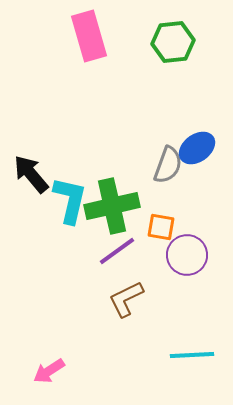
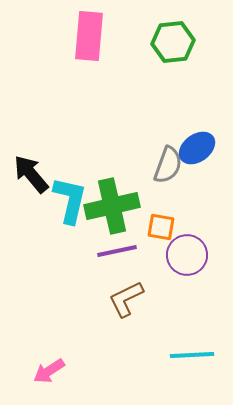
pink rectangle: rotated 21 degrees clockwise
purple line: rotated 24 degrees clockwise
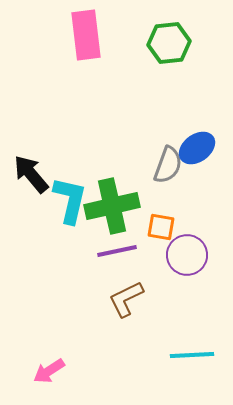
pink rectangle: moved 3 px left, 1 px up; rotated 12 degrees counterclockwise
green hexagon: moved 4 px left, 1 px down
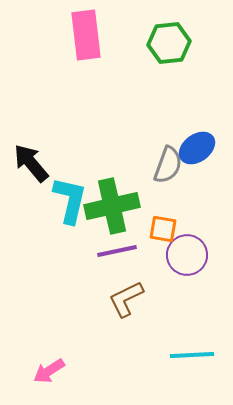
black arrow: moved 11 px up
orange square: moved 2 px right, 2 px down
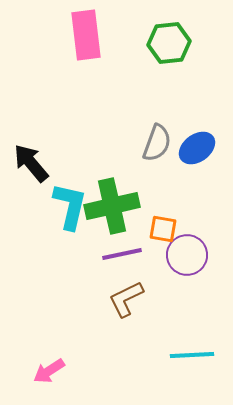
gray semicircle: moved 11 px left, 22 px up
cyan L-shape: moved 6 px down
purple line: moved 5 px right, 3 px down
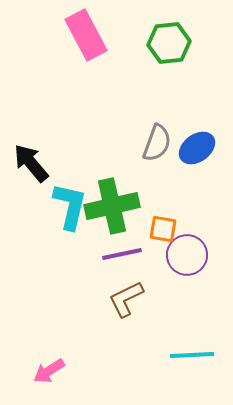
pink rectangle: rotated 21 degrees counterclockwise
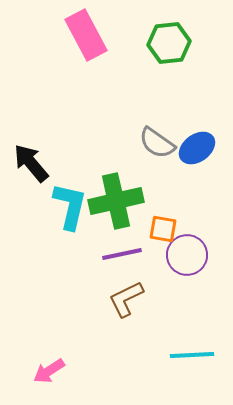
gray semicircle: rotated 105 degrees clockwise
green cross: moved 4 px right, 5 px up
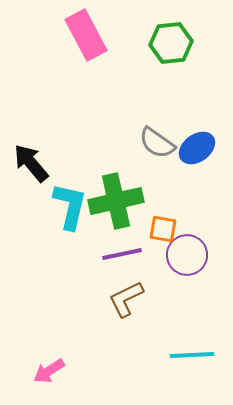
green hexagon: moved 2 px right
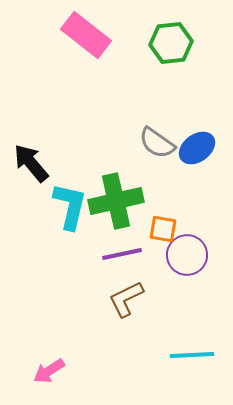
pink rectangle: rotated 24 degrees counterclockwise
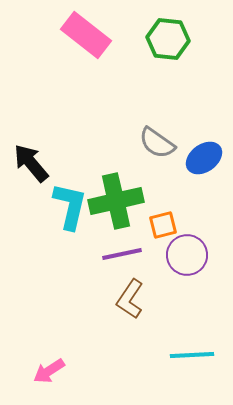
green hexagon: moved 3 px left, 4 px up; rotated 12 degrees clockwise
blue ellipse: moved 7 px right, 10 px down
orange square: moved 4 px up; rotated 24 degrees counterclockwise
brown L-shape: moved 4 px right; rotated 30 degrees counterclockwise
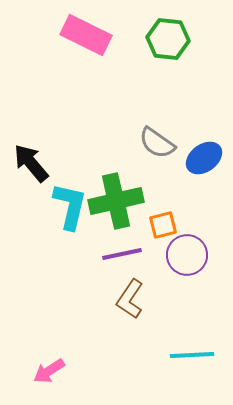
pink rectangle: rotated 12 degrees counterclockwise
